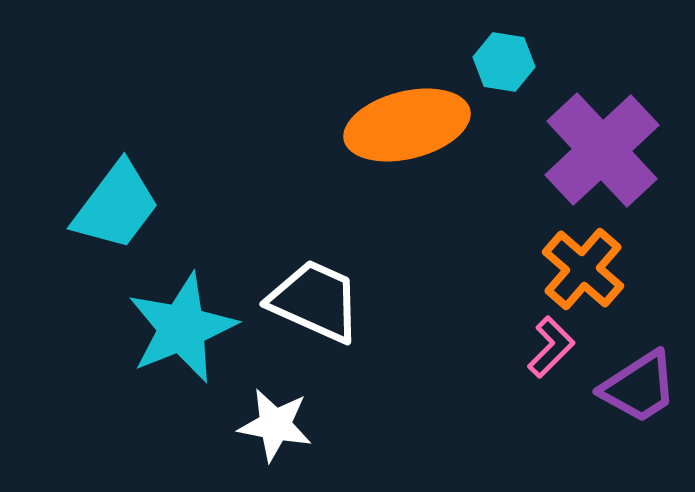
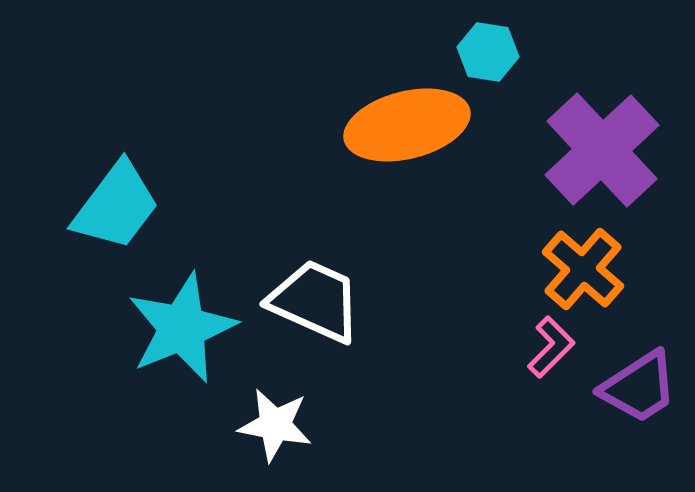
cyan hexagon: moved 16 px left, 10 px up
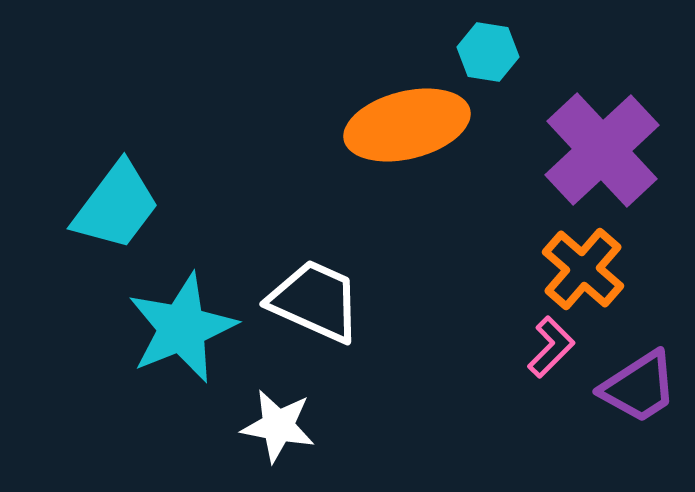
white star: moved 3 px right, 1 px down
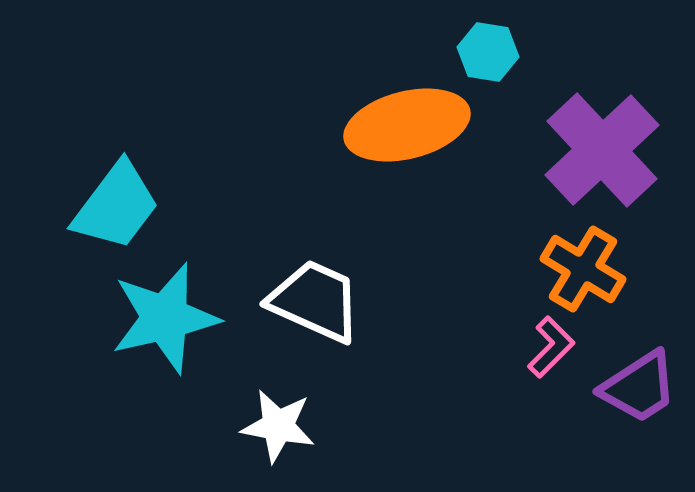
orange cross: rotated 10 degrees counterclockwise
cyan star: moved 17 px left, 10 px up; rotated 9 degrees clockwise
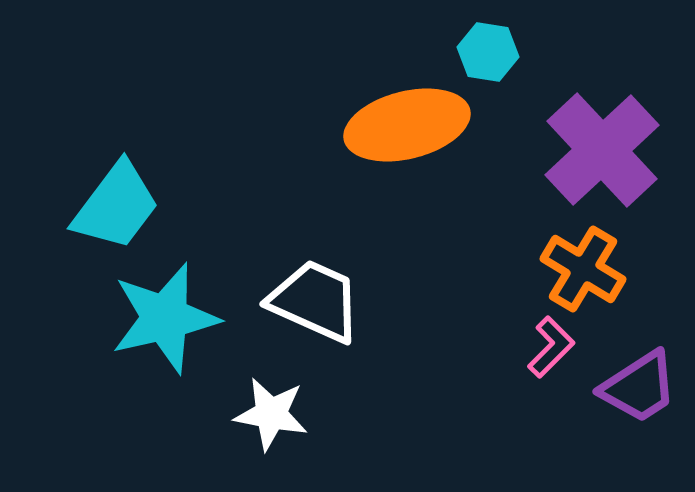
white star: moved 7 px left, 12 px up
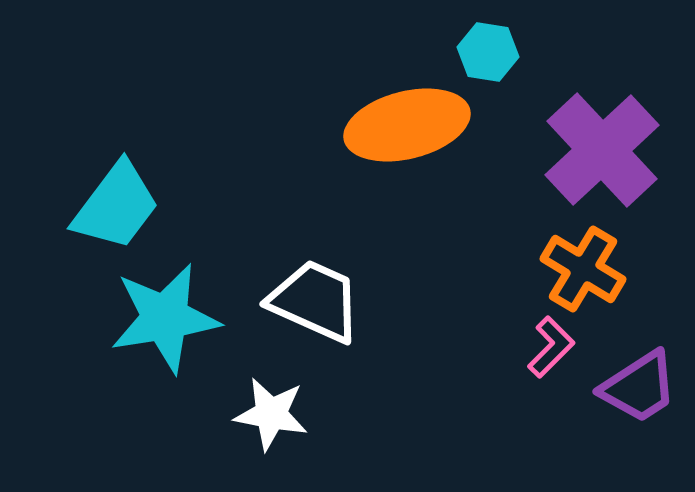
cyan star: rotated 4 degrees clockwise
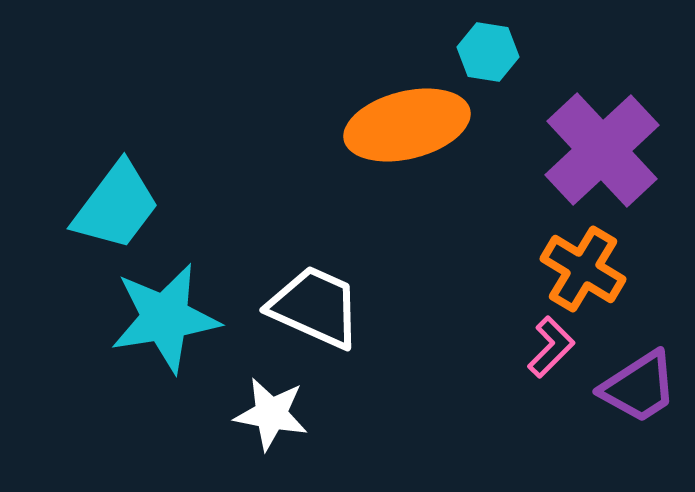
white trapezoid: moved 6 px down
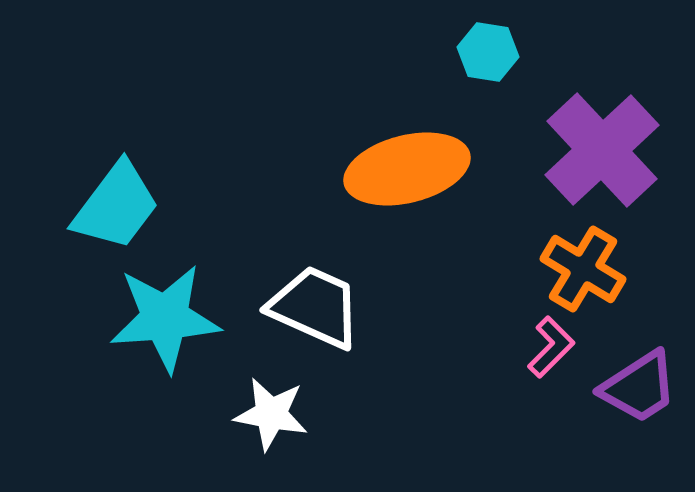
orange ellipse: moved 44 px down
cyan star: rotated 5 degrees clockwise
